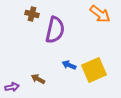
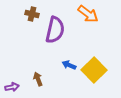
orange arrow: moved 12 px left
yellow square: rotated 20 degrees counterclockwise
brown arrow: rotated 40 degrees clockwise
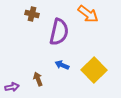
purple semicircle: moved 4 px right, 2 px down
blue arrow: moved 7 px left
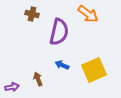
yellow square: rotated 20 degrees clockwise
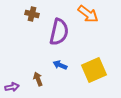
blue arrow: moved 2 px left
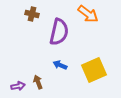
brown arrow: moved 3 px down
purple arrow: moved 6 px right, 1 px up
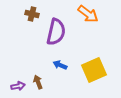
purple semicircle: moved 3 px left
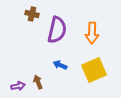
orange arrow: moved 4 px right, 19 px down; rotated 55 degrees clockwise
purple semicircle: moved 1 px right, 2 px up
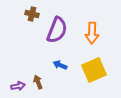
purple semicircle: rotated 8 degrees clockwise
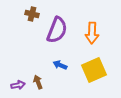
purple arrow: moved 1 px up
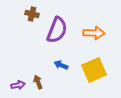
orange arrow: moved 2 px right; rotated 90 degrees counterclockwise
blue arrow: moved 1 px right
